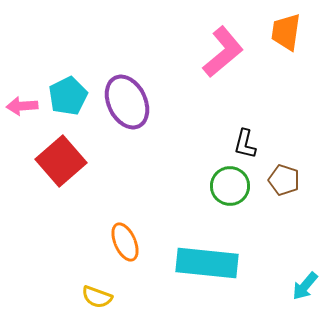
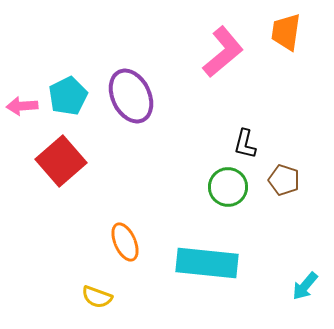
purple ellipse: moved 4 px right, 6 px up
green circle: moved 2 px left, 1 px down
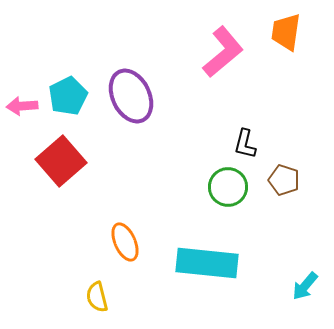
yellow semicircle: rotated 56 degrees clockwise
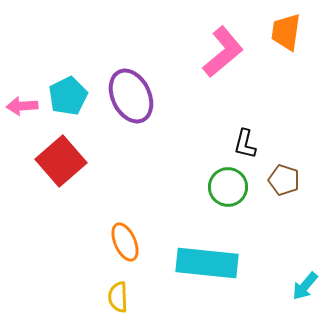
yellow semicircle: moved 21 px right; rotated 12 degrees clockwise
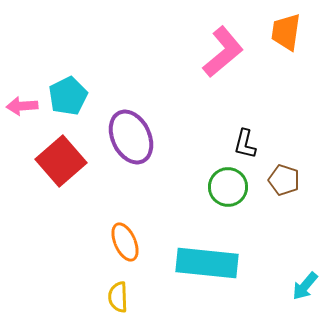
purple ellipse: moved 41 px down
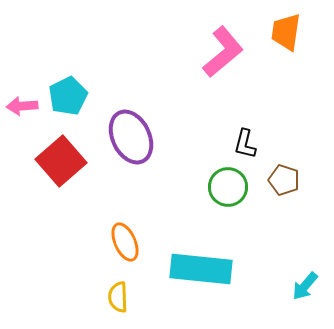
cyan rectangle: moved 6 px left, 6 px down
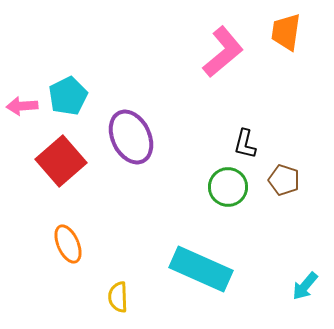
orange ellipse: moved 57 px left, 2 px down
cyan rectangle: rotated 18 degrees clockwise
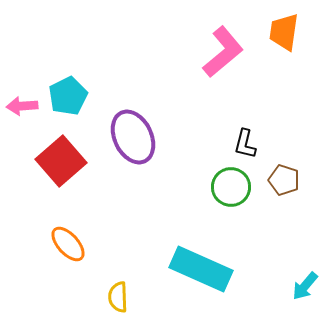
orange trapezoid: moved 2 px left
purple ellipse: moved 2 px right
green circle: moved 3 px right
orange ellipse: rotated 18 degrees counterclockwise
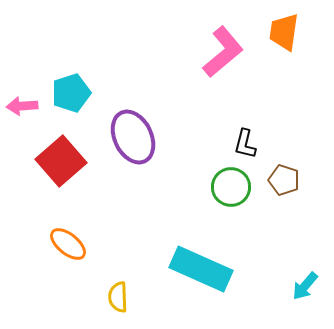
cyan pentagon: moved 3 px right, 3 px up; rotated 9 degrees clockwise
orange ellipse: rotated 9 degrees counterclockwise
